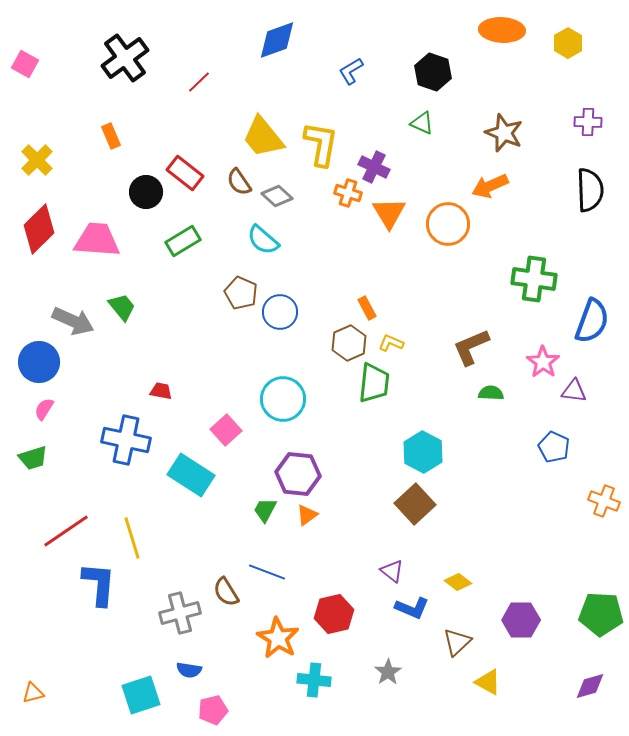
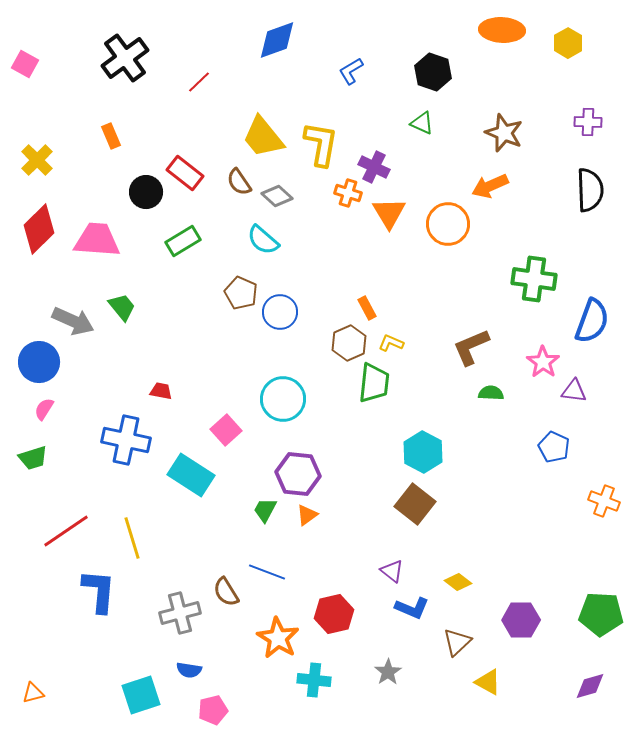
brown square at (415, 504): rotated 9 degrees counterclockwise
blue L-shape at (99, 584): moved 7 px down
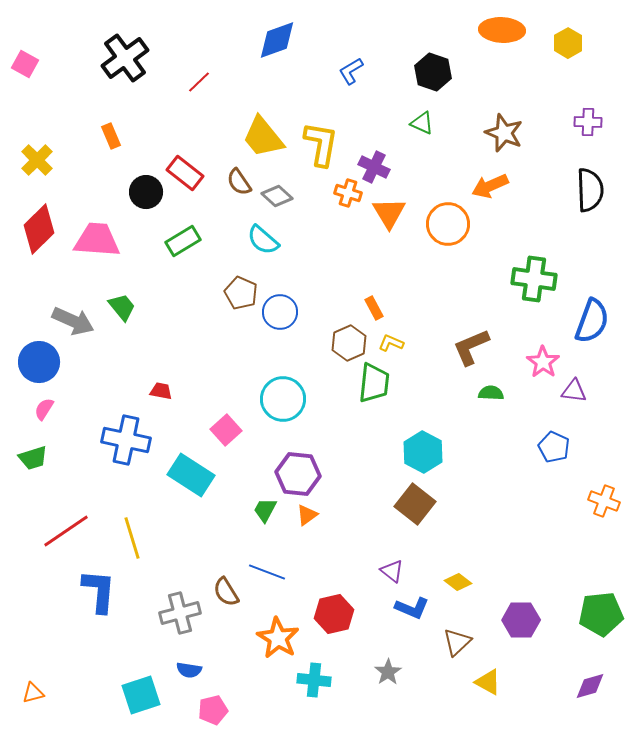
orange rectangle at (367, 308): moved 7 px right
green pentagon at (601, 614): rotated 9 degrees counterclockwise
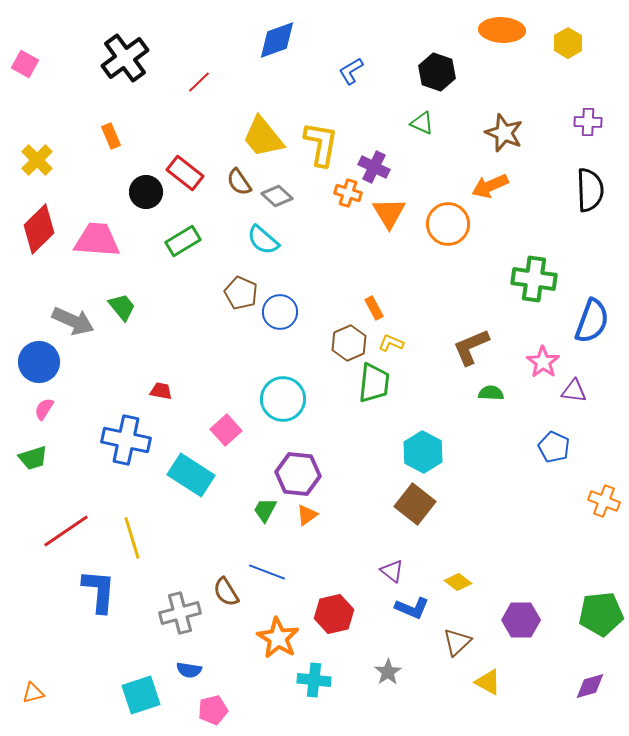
black hexagon at (433, 72): moved 4 px right
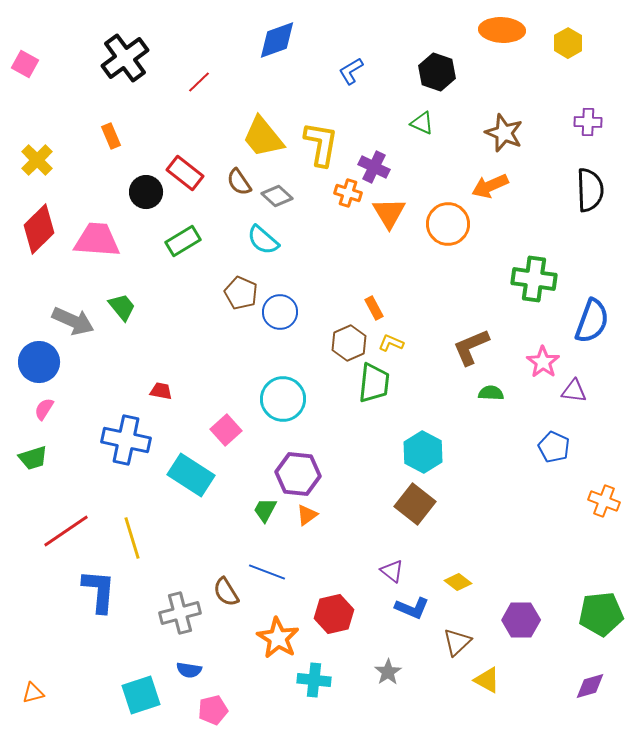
yellow triangle at (488, 682): moved 1 px left, 2 px up
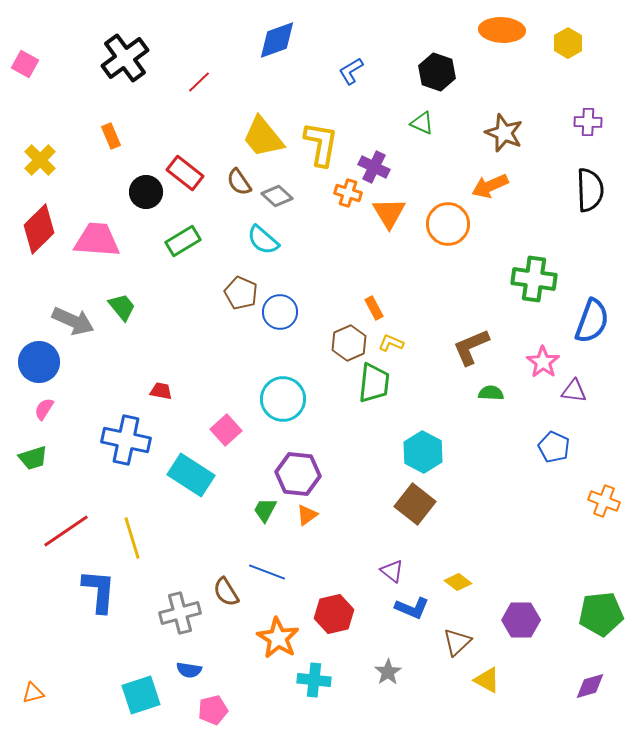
yellow cross at (37, 160): moved 3 px right
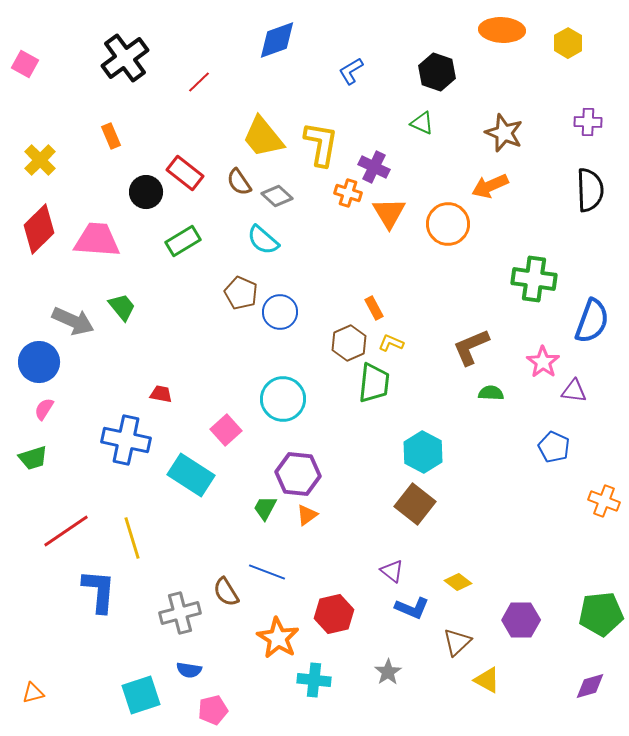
red trapezoid at (161, 391): moved 3 px down
green trapezoid at (265, 510): moved 2 px up
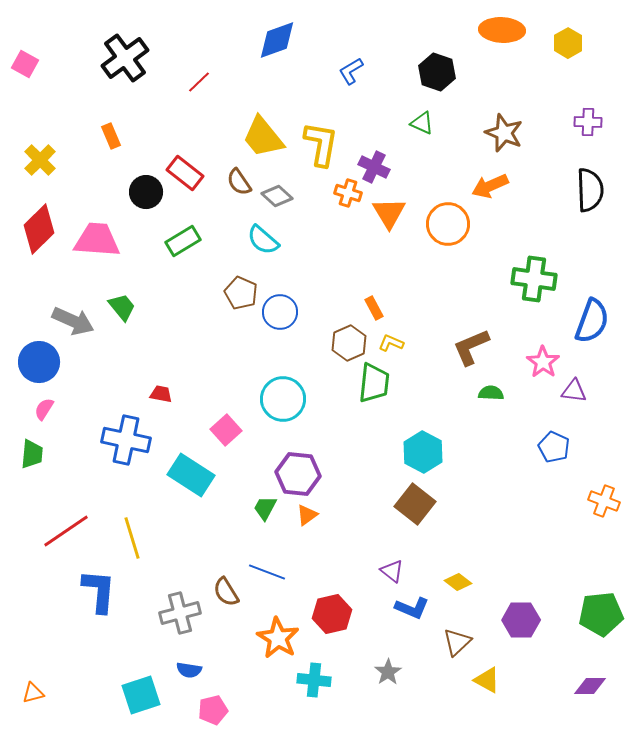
green trapezoid at (33, 458): moved 1 px left, 4 px up; rotated 68 degrees counterclockwise
red hexagon at (334, 614): moved 2 px left
purple diamond at (590, 686): rotated 16 degrees clockwise
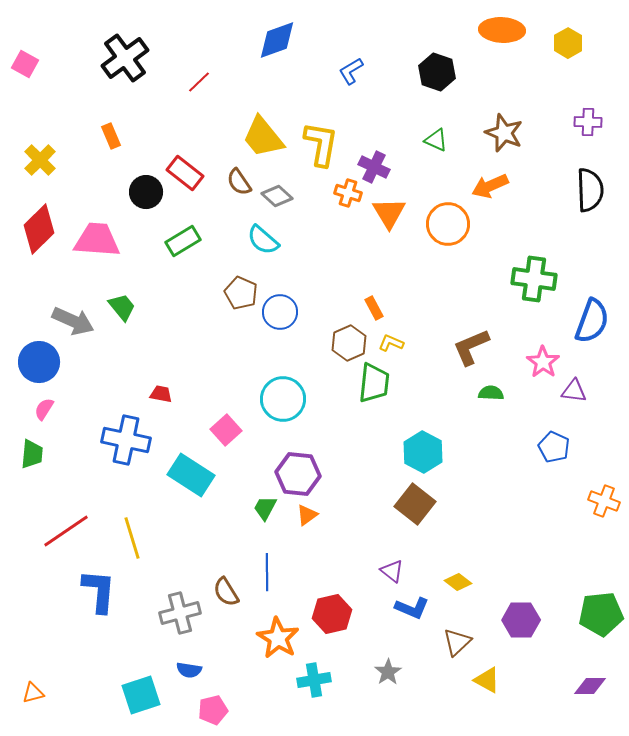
green triangle at (422, 123): moved 14 px right, 17 px down
blue line at (267, 572): rotated 69 degrees clockwise
cyan cross at (314, 680): rotated 16 degrees counterclockwise
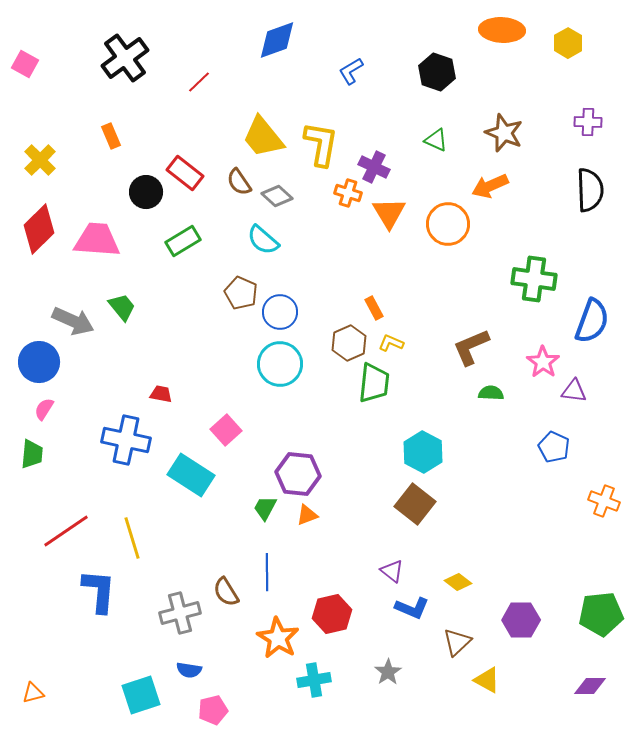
cyan circle at (283, 399): moved 3 px left, 35 px up
orange triangle at (307, 515): rotated 15 degrees clockwise
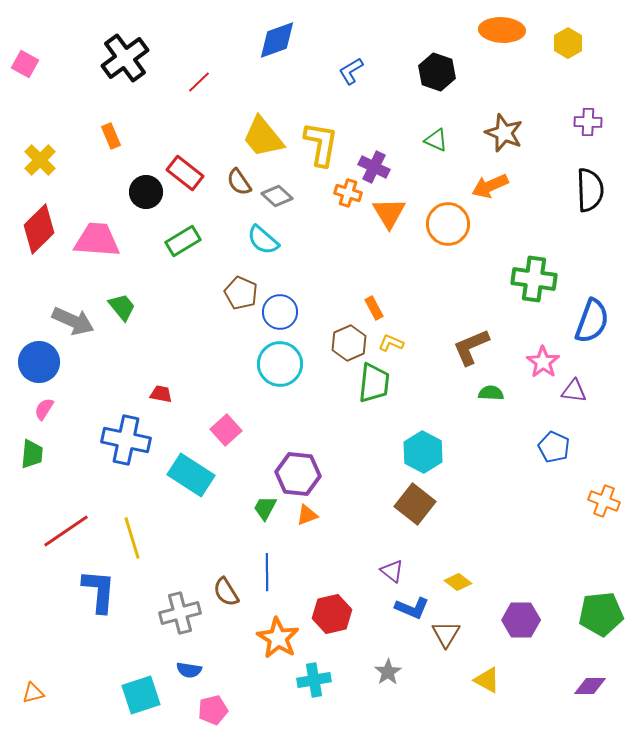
brown triangle at (457, 642): moved 11 px left, 8 px up; rotated 16 degrees counterclockwise
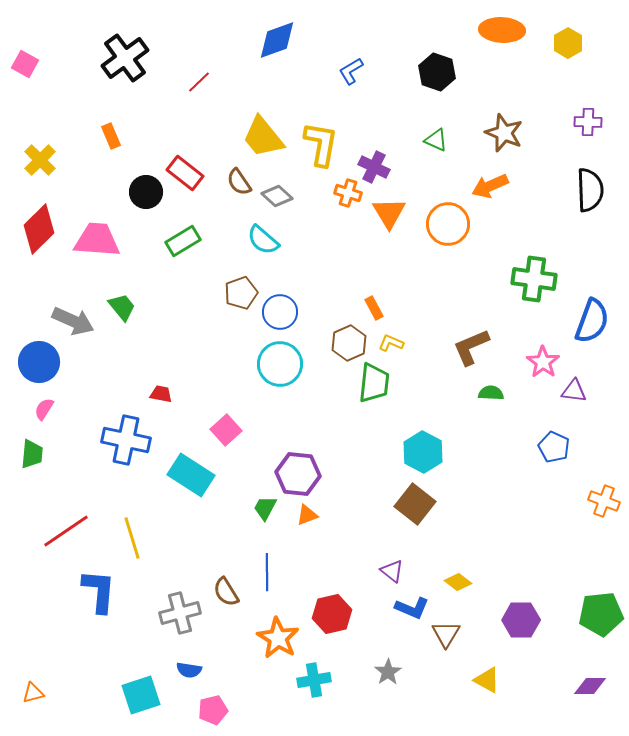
brown pentagon at (241, 293): rotated 28 degrees clockwise
